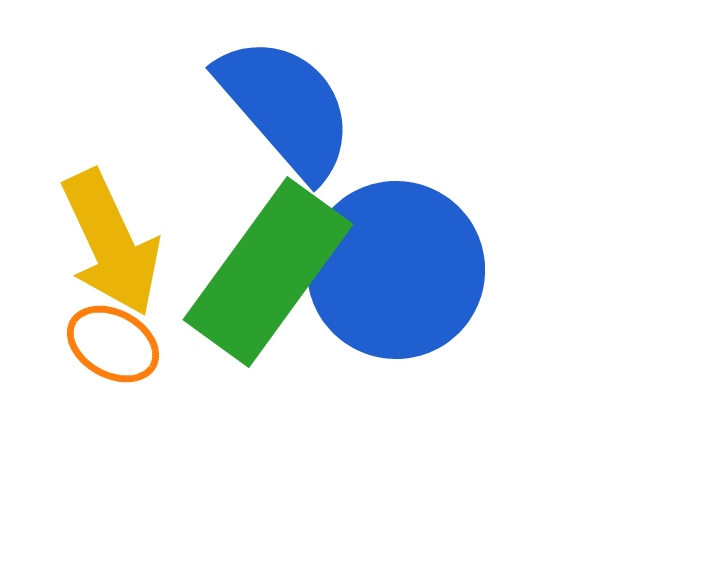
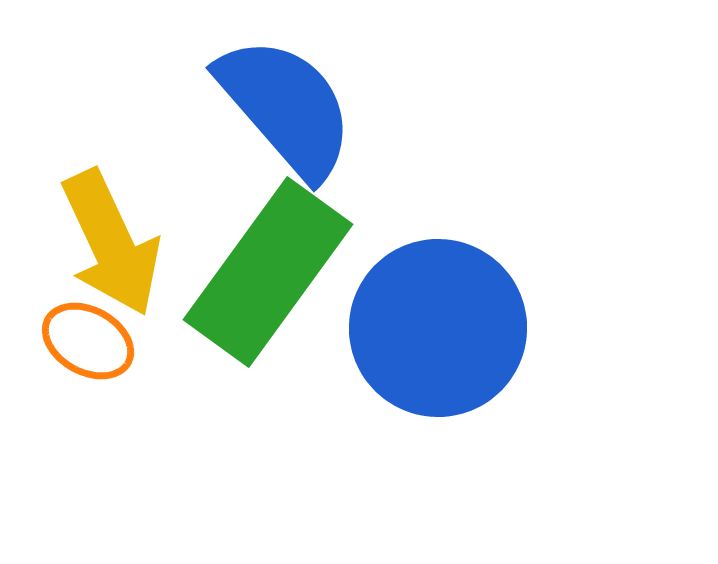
blue circle: moved 42 px right, 58 px down
orange ellipse: moved 25 px left, 3 px up
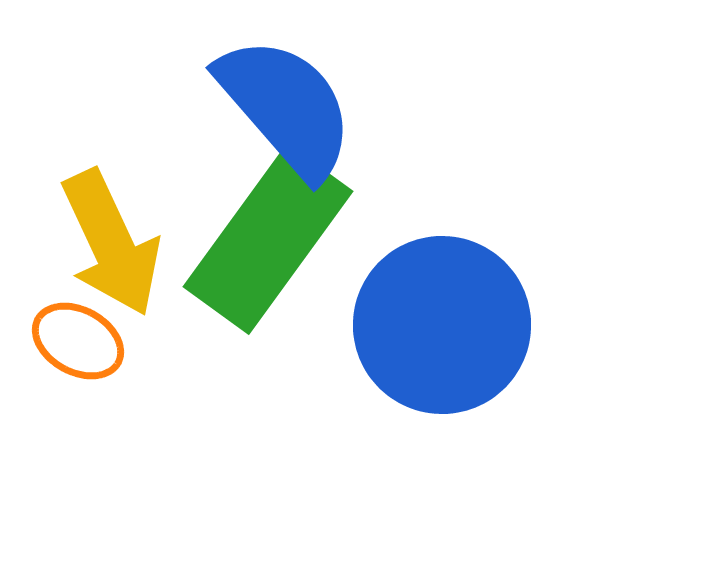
green rectangle: moved 33 px up
blue circle: moved 4 px right, 3 px up
orange ellipse: moved 10 px left
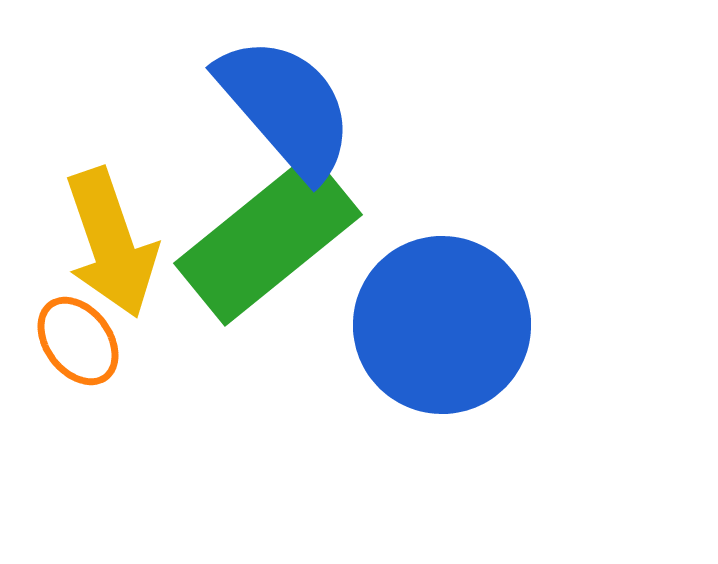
green rectangle: rotated 15 degrees clockwise
yellow arrow: rotated 6 degrees clockwise
orange ellipse: rotated 24 degrees clockwise
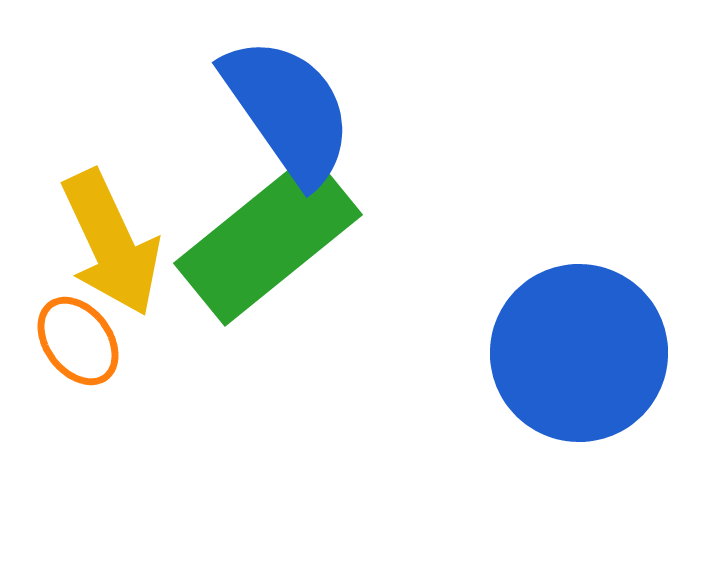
blue semicircle: moved 2 px right, 3 px down; rotated 6 degrees clockwise
yellow arrow: rotated 6 degrees counterclockwise
blue circle: moved 137 px right, 28 px down
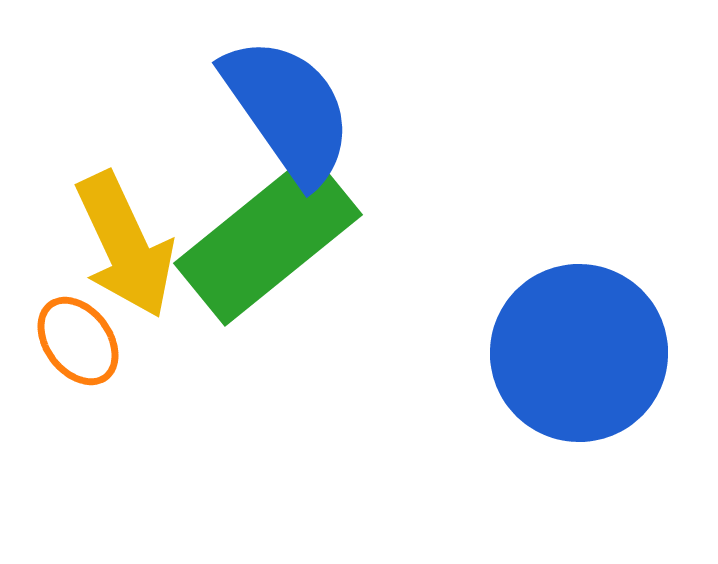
yellow arrow: moved 14 px right, 2 px down
